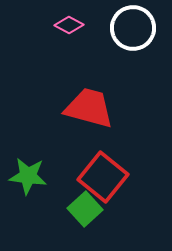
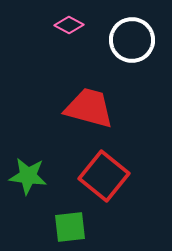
white circle: moved 1 px left, 12 px down
red square: moved 1 px right, 1 px up
green square: moved 15 px left, 18 px down; rotated 36 degrees clockwise
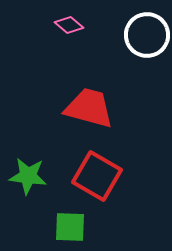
pink diamond: rotated 12 degrees clockwise
white circle: moved 15 px right, 5 px up
red square: moved 7 px left; rotated 9 degrees counterclockwise
green square: rotated 8 degrees clockwise
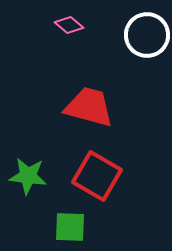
red trapezoid: moved 1 px up
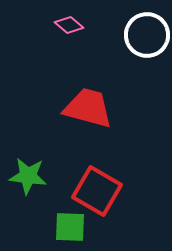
red trapezoid: moved 1 px left, 1 px down
red square: moved 15 px down
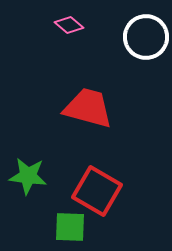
white circle: moved 1 px left, 2 px down
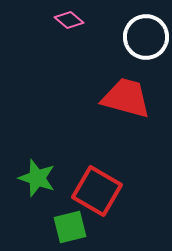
pink diamond: moved 5 px up
red trapezoid: moved 38 px right, 10 px up
green star: moved 9 px right, 2 px down; rotated 12 degrees clockwise
green square: rotated 16 degrees counterclockwise
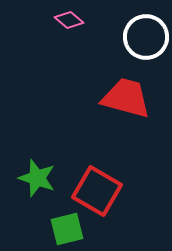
green square: moved 3 px left, 2 px down
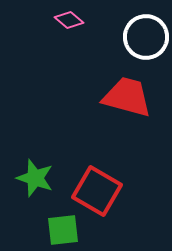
red trapezoid: moved 1 px right, 1 px up
green star: moved 2 px left
green square: moved 4 px left, 1 px down; rotated 8 degrees clockwise
